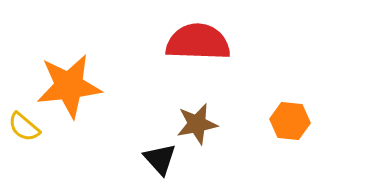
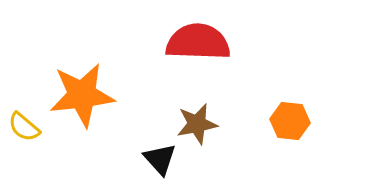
orange star: moved 13 px right, 9 px down
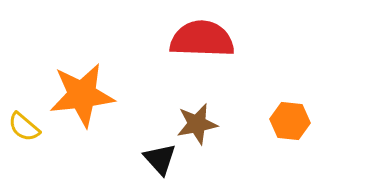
red semicircle: moved 4 px right, 3 px up
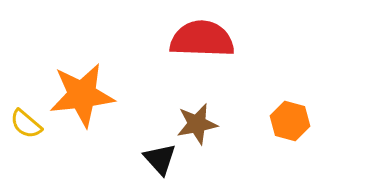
orange hexagon: rotated 9 degrees clockwise
yellow semicircle: moved 2 px right, 3 px up
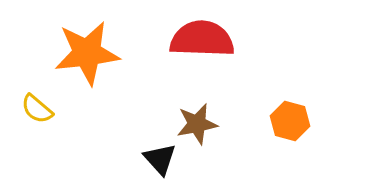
orange star: moved 5 px right, 42 px up
yellow semicircle: moved 11 px right, 15 px up
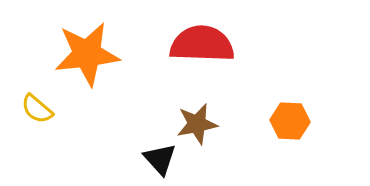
red semicircle: moved 5 px down
orange star: moved 1 px down
orange hexagon: rotated 12 degrees counterclockwise
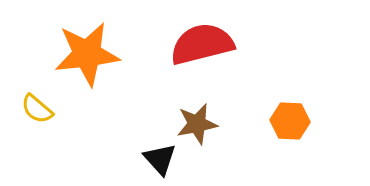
red semicircle: rotated 16 degrees counterclockwise
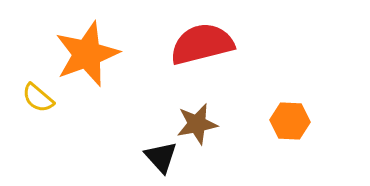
orange star: rotated 14 degrees counterclockwise
yellow semicircle: moved 1 px right, 11 px up
black triangle: moved 1 px right, 2 px up
